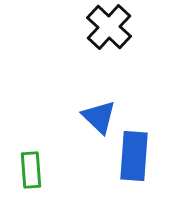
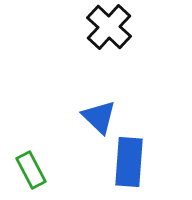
blue rectangle: moved 5 px left, 6 px down
green rectangle: rotated 24 degrees counterclockwise
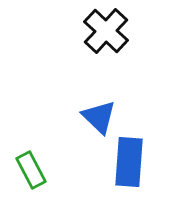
black cross: moved 3 px left, 4 px down
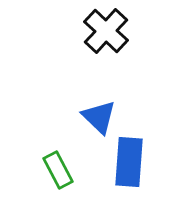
green rectangle: moved 27 px right
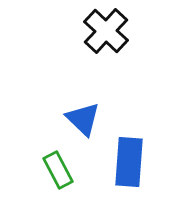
blue triangle: moved 16 px left, 2 px down
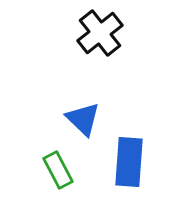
black cross: moved 6 px left, 2 px down; rotated 9 degrees clockwise
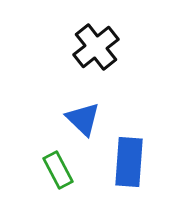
black cross: moved 4 px left, 14 px down
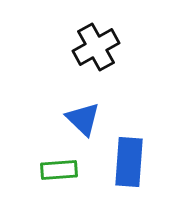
black cross: rotated 9 degrees clockwise
green rectangle: moved 1 px right; rotated 66 degrees counterclockwise
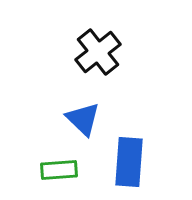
black cross: moved 2 px right, 5 px down; rotated 9 degrees counterclockwise
